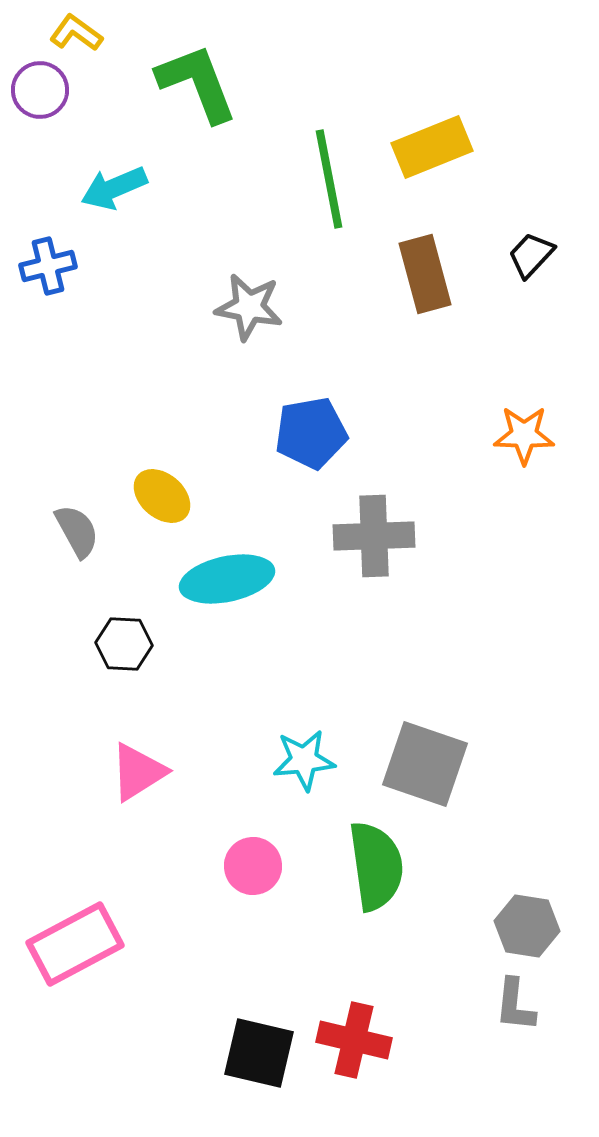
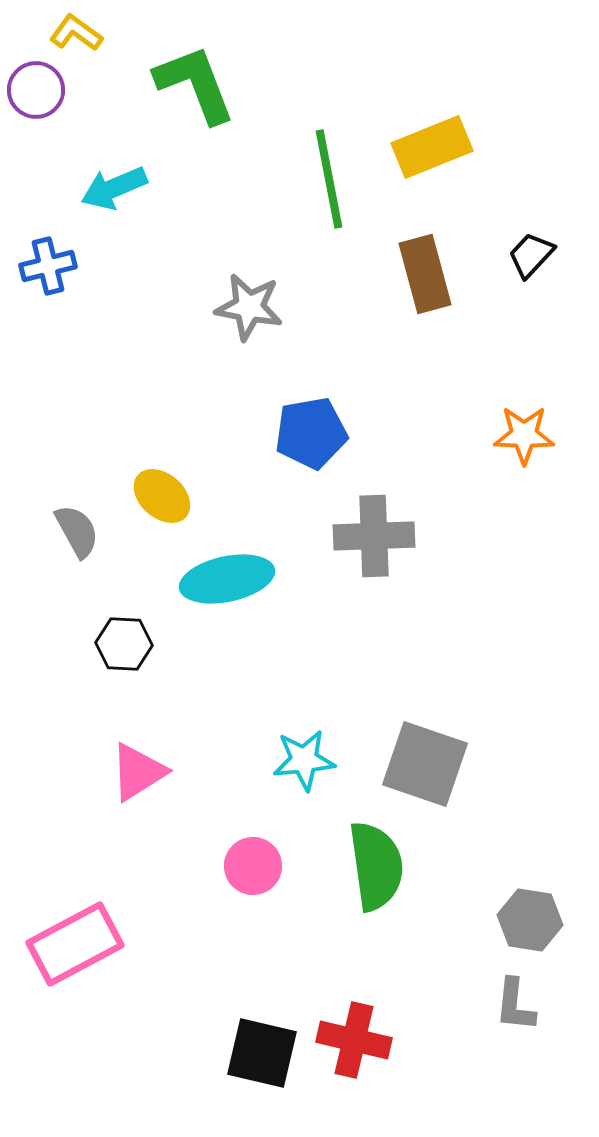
green L-shape: moved 2 px left, 1 px down
purple circle: moved 4 px left
gray hexagon: moved 3 px right, 6 px up
black square: moved 3 px right
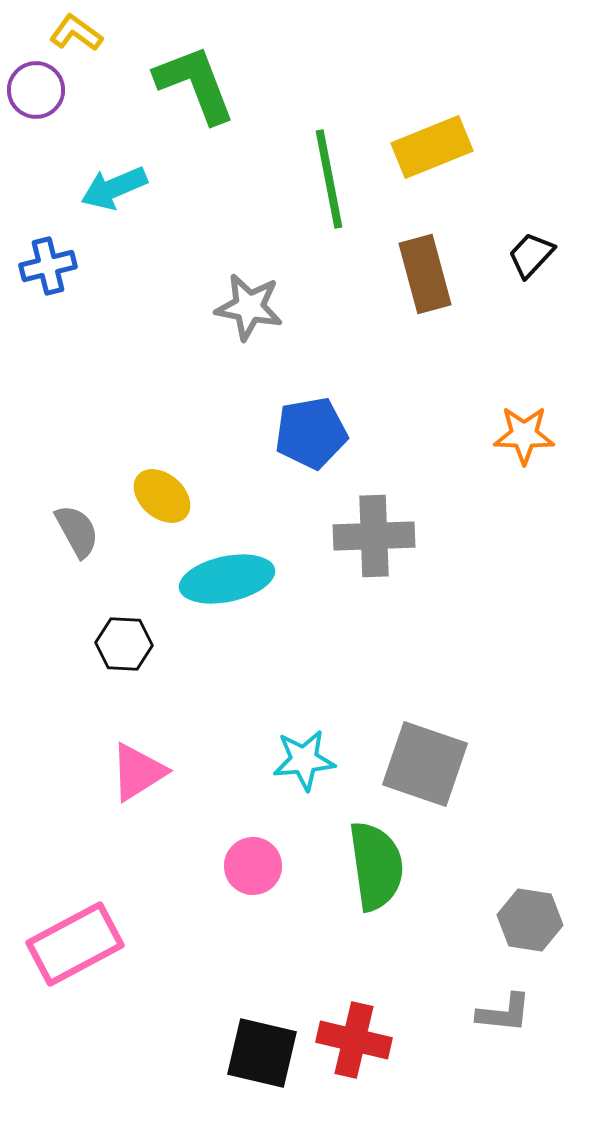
gray L-shape: moved 11 px left, 8 px down; rotated 90 degrees counterclockwise
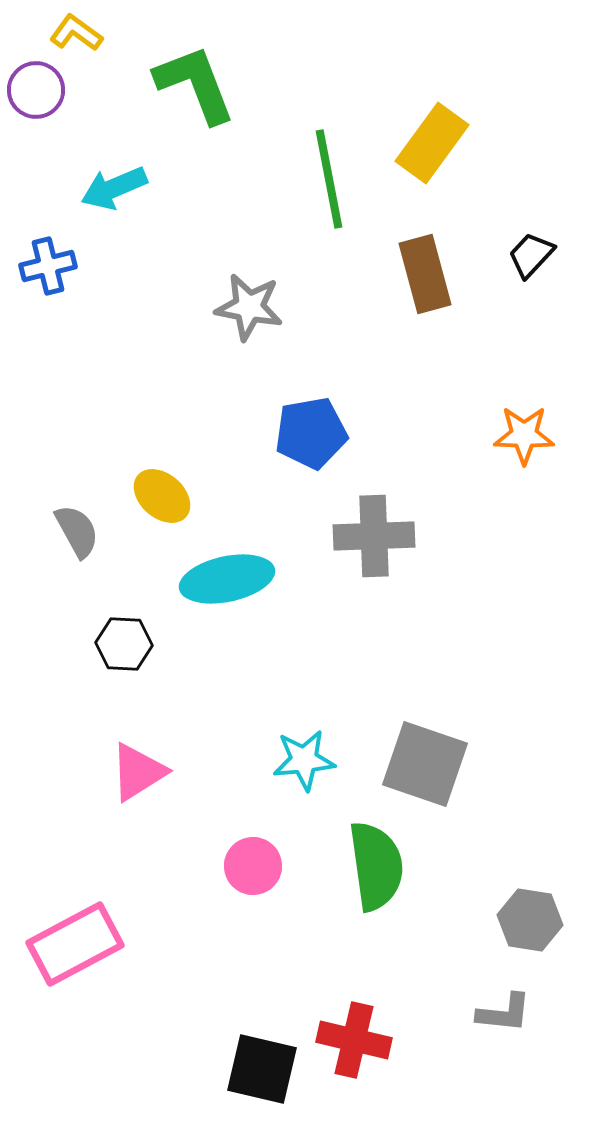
yellow rectangle: moved 4 px up; rotated 32 degrees counterclockwise
black square: moved 16 px down
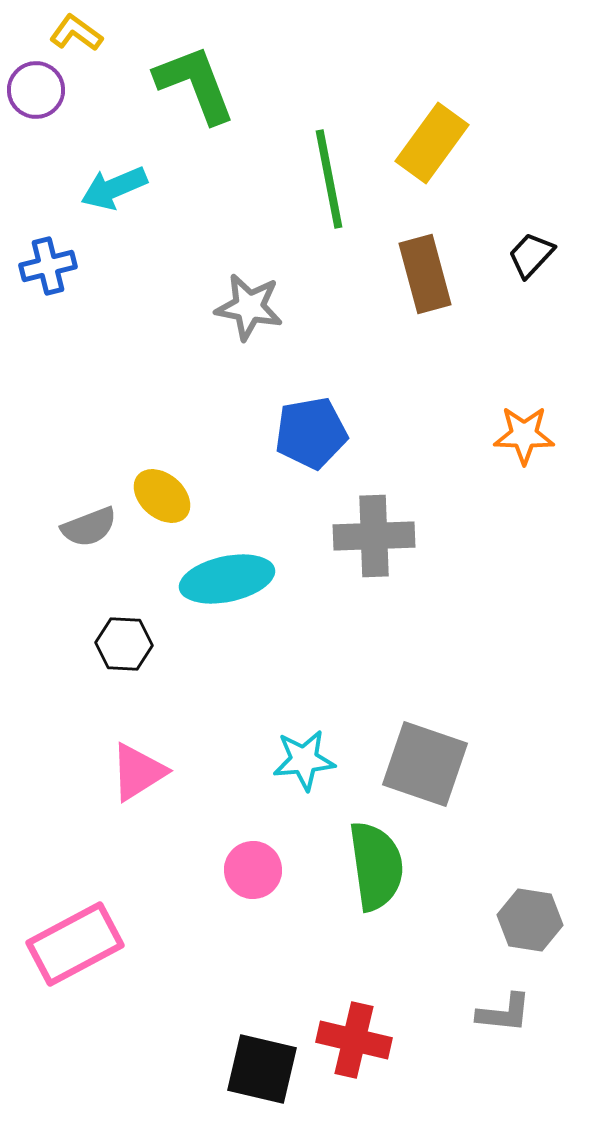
gray semicircle: moved 12 px right, 4 px up; rotated 98 degrees clockwise
pink circle: moved 4 px down
